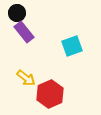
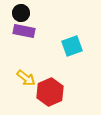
black circle: moved 4 px right
purple rectangle: moved 1 px up; rotated 40 degrees counterclockwise
red hexagon: moved 2 px up
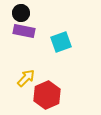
cyan square: moved 11 px left, 4 px up
yellow arrow: rotated 84 degrees counterclockwise
red hexagon: moved 3 px left, 3 px down
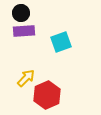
purple rectangle: rotated 15 degrees counterclockwise
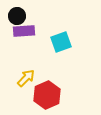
black circle: moved 4 px left, 3 px down
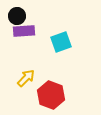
red hexagon: moved 4 px right; rotated 16 degrees counterclockwise
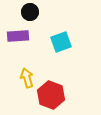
black circle: moved 13 px right, 4 px up
purple rectangle: moved 6 px left, 5 px down
yellow arrow: moved 1 px right; rotated 60 degrees counterclockwise
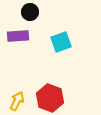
yellow arrow: moved 10 px left, 23 px down; rotated 42 degrees clockwise
red hexagon: moved 1 px left, 3 px down
